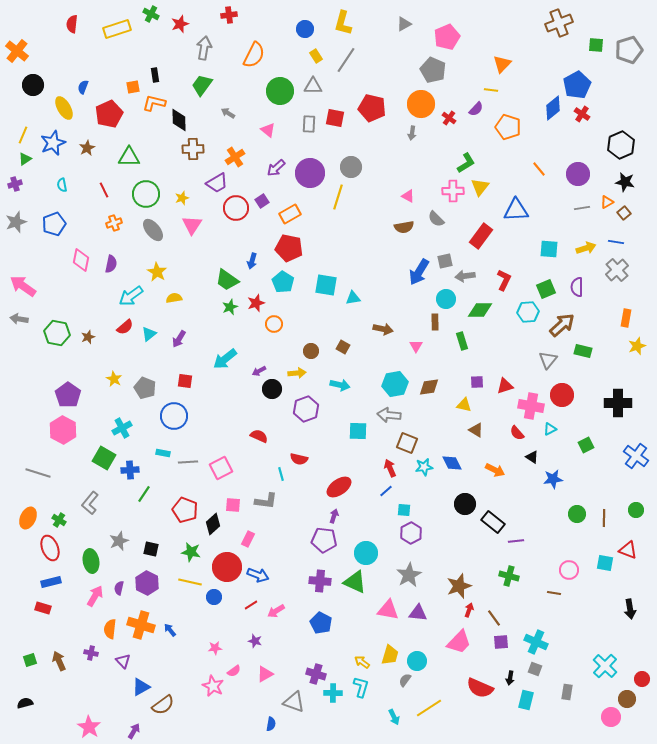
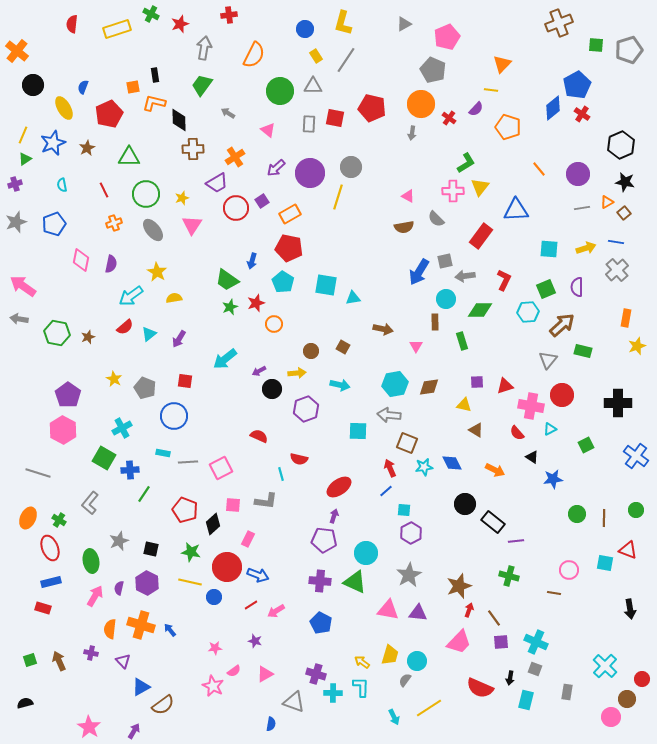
cyan L-shape at (361, 687): rotated 15 degrees counterclockwise
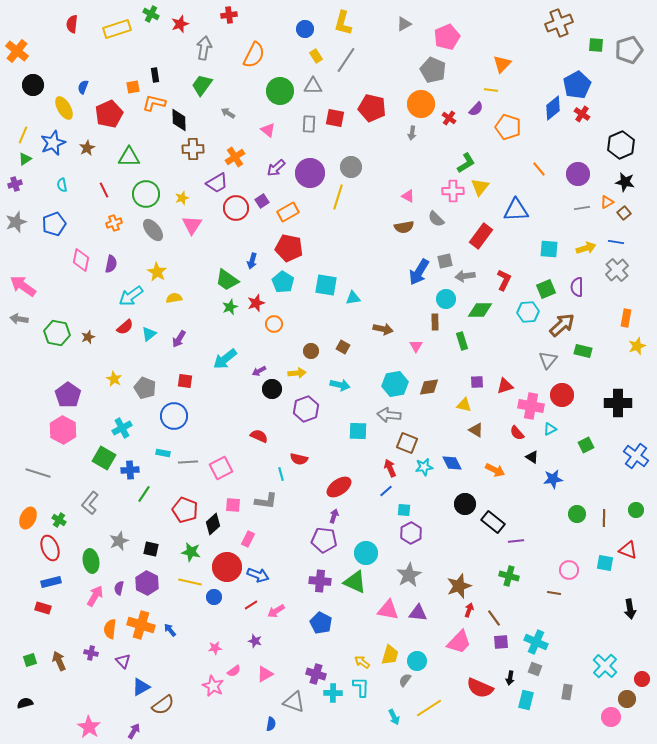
orange rectangle at (290, 214): moved 2 px left, 2 px up
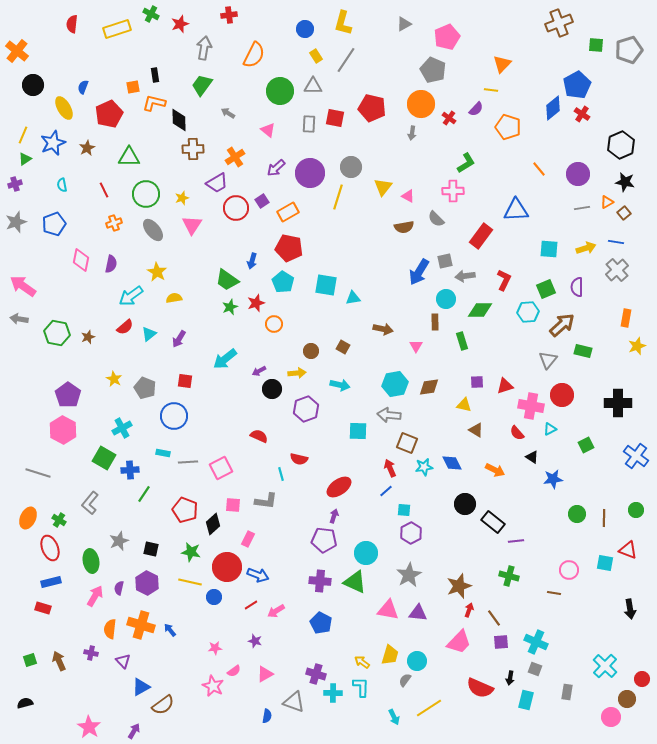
yellow triangle at (480, 187): moved 97 px left
blue semicircle at (271, 724): moved 4 px left, 8 px up
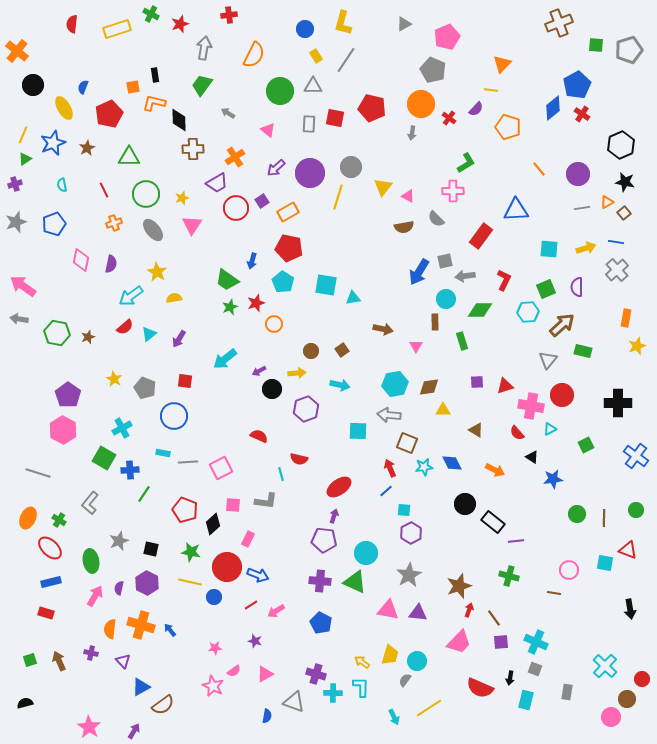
brown square at (343, 347): moved 1 px left, 3 px down; rotated 24 degrees clockwise
yellow triangle at (464, 405): moved 21 px left, 5 px down; rotated 14 degrees counterclockwise
red ellipse at (50, 548): rotated 25 degrees counterclockwise
red rectangle at (43, 608): moved 3 px right, 5 px down
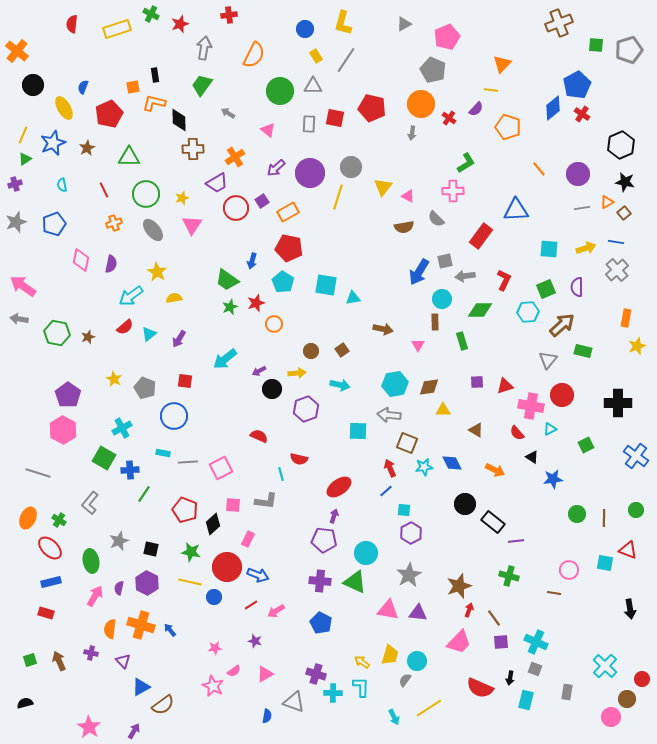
cyan circle at (446, 299): moved 4 px left
pink triangle at (416, 346): moved 2 px right, 1 px up
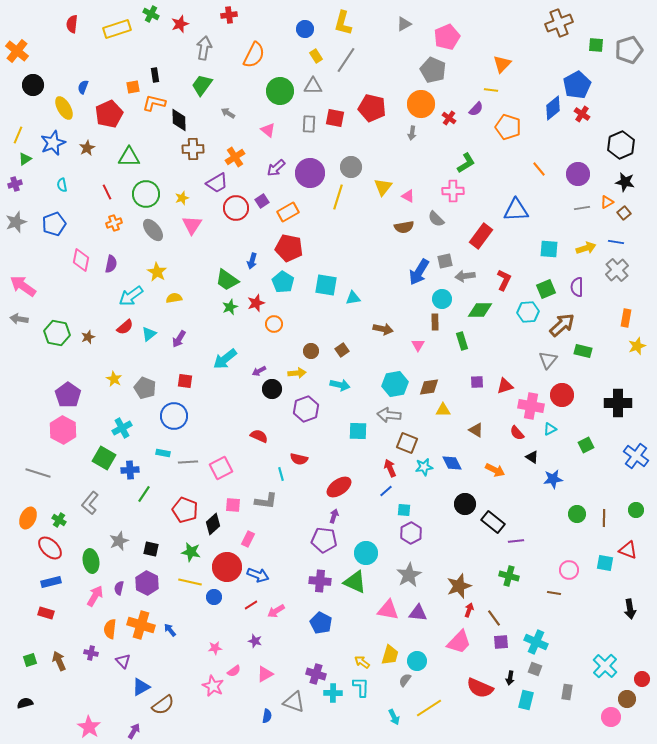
yellow line at (23, 135): moved 5 px left
red line at (104, 190): moved 3 px right, 2 px down
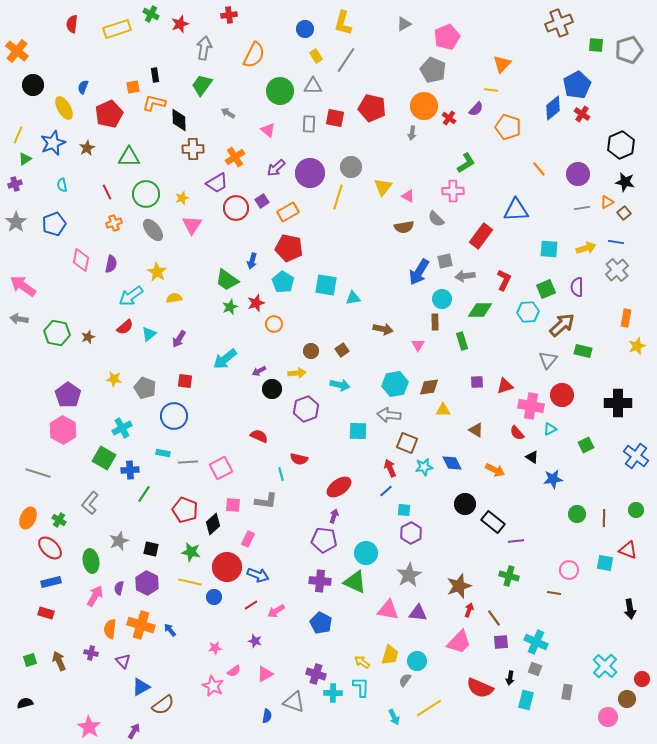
orange circle at (421, 104): moved 3 px right, 2 px down
gray star at (16, 222): rotated 15 degrees counterclockwise
yellow star at (114, 379): rotated 21 degrees counterclockwise
pink circle at (611, 717): moved 3 px left
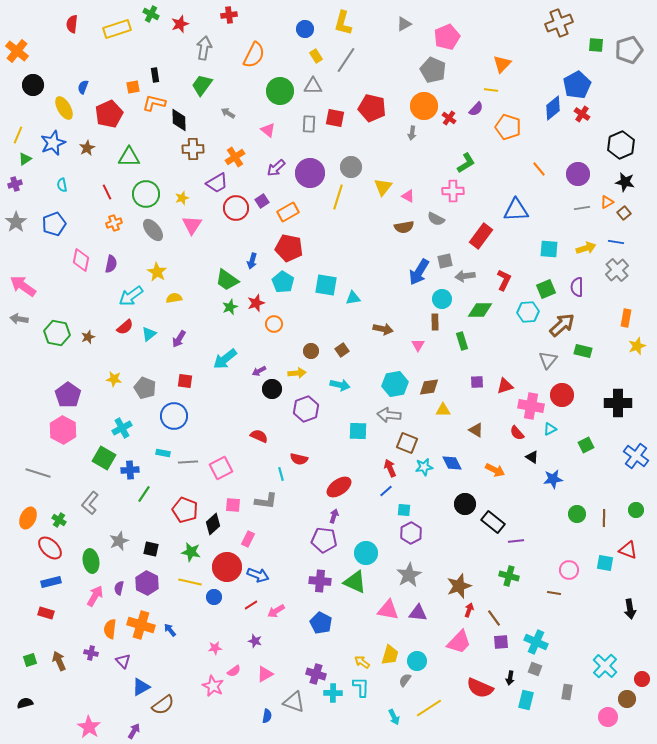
gray semicircle at (436, 219): rotated 18 degrees counterclockwise
